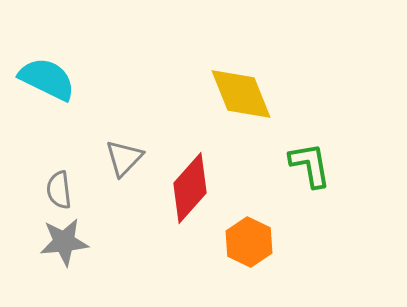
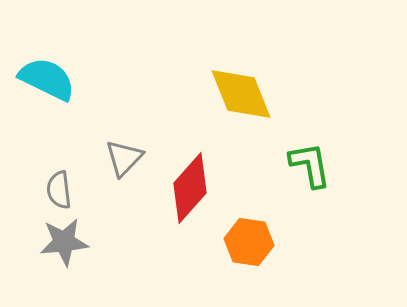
orange hexagon: rotated 18 degrees counterclockwise
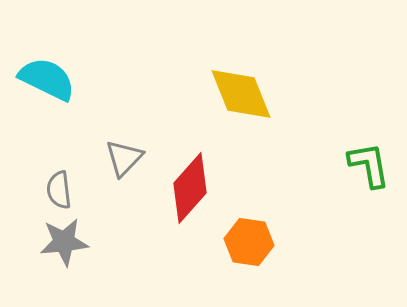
green L-shape: moved 59 px right
